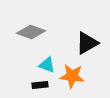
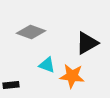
black rectangle: moved 29 px left
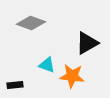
gray diamond: moved 9 px up
black rectangle: moved 4 px right
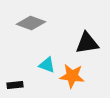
black triangle: rotated 20 degrees clockwise
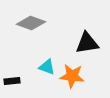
cyan triangle: moved 2 px down
black rectangle: moved 3 px left, 4 px up
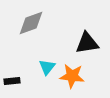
gray diamond: rotated 40 degrees counterclockwise
cyan triangle: rotated 48 degrees clockwise
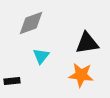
cyan triangle: moved 6 px left, 11 px up
orange star: moved 9 px right, 1 px up
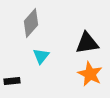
gray diamond: rotated 28 degrees counterclockwise
orange star: moved 9 px right, 1 px up; rotated 20 degrees clockwise
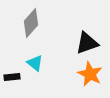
black triangle: rotated 10 degrees counterclockwise
cyan triangle: moved 6 px left, 7 px down; rotated 30 degrees counterclockwise
black rectangle: moved 4 px up
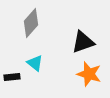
black triangle: moved 4 px left, 1 px up
orange star: moved 1 px left; rotated 10 degrees counterclockwise
